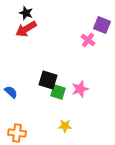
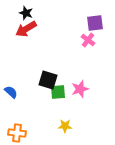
purple square: moved 7 px left, 2 px up; rotated 30 degrees counterclockwise
green square: rotated 21 degrees counterclockwise
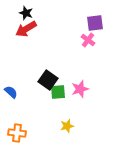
black square: rotated 18 degrees clockwise
yellow star: moved 2 px right; rotated 16 degrees counterclockwise
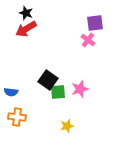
blue semicircle: rotated 144 degrees clockwise
orange cross: moved 16 px up
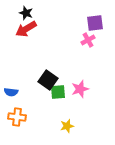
pink cross: rotated 24 degrees clockwise
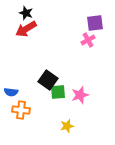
pink star: moved 6 px down
orange cross: moved 4 px right, 7 px up
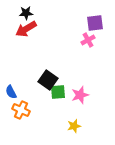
black star: rotated 24 degrees counterclockwise
blue semicircle: rotated 56 degrees clockwise
orange cross: rotated 18 degrees clockwise
yellow star: moved 7 px right
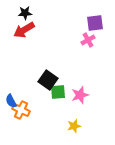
black star: moved 1 px left
red arrow: moved 2 px left, 1 px down
blue semicircle: moved 9 px down
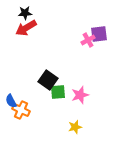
purple square: moved 4 px right, 11 px down
red arrow: moved 2 px right, 2 px up
yellow star: moved 1 px right, 1 px down
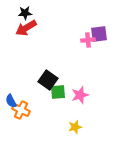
pink cross: rotated 24 degrees clockwise
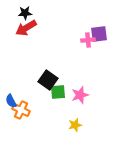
yellow star: moved 2 px up
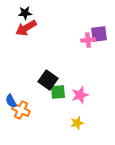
yellow star: moved 2 px right, 2 px up
